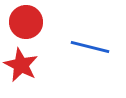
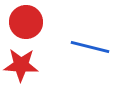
red star: rotated 24 degrees counterclockwise
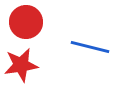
red star: rotated 12 degrees counterclockwise
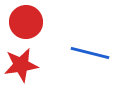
blue line: moved 6 px down
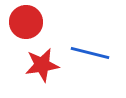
red star: moved 21 px right
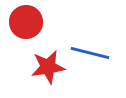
red star: moved 6 px right, 2 px down
